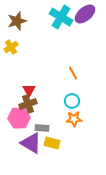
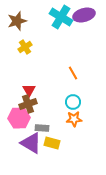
purple ellipse: moved 1 px left, 1 px down; rotated 25 degrees clockwise
yellow cross: moved 14 px right
cyan circle: moved 1 px right, 1 px down
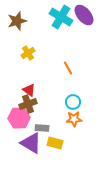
purple ellipse: rotated 65 degrees clockwise
yellow cross: moved 3 px right, 6 px down
orange line: moved 5 px left, 5 px up
red triangle: rotated 24 degrees counterclockwise
yellow rectangle: moved 3 px right
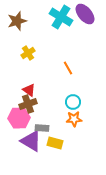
purple ellipse: moved 1 px right, 1 px up
purple triangle: moved 2 px up
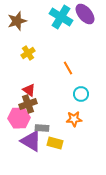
cyan circle: moved 8 px right, 8 px up
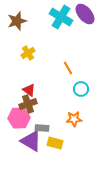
cyan circle: moved 5 px up
